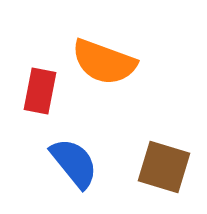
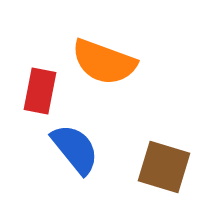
blue semicircle: moved 1 px right, 14 px up
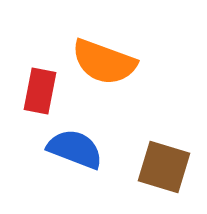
blue semicircle: rotated 30 degrees counterclockwise
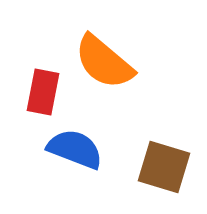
orange semicircle: rotated 20 degrees clockwise
red rectangle: moved 3 px right, 1 px down
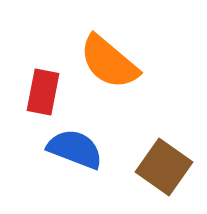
orange semicircle: moved 5 px right
brown square: rotated 18 degrees clockwise
